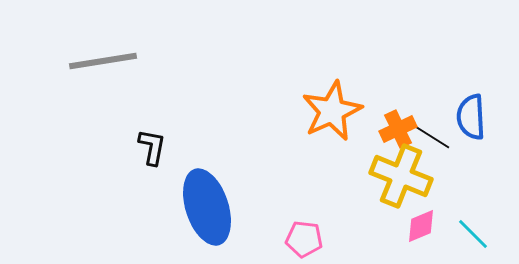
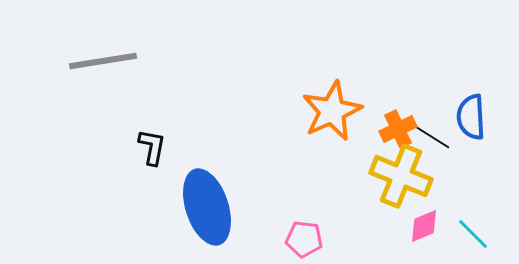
pink diamond: moved 3 px right
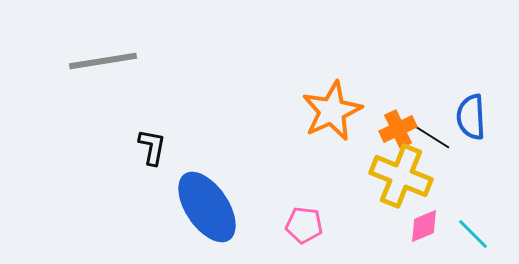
blue ellipse: rotated 16 degrees counterclockwise
pink pentagon: moved 14 px up
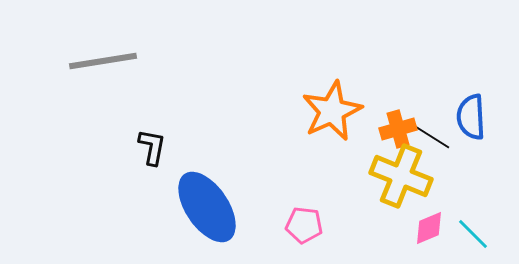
orange cross: rotated 9 degrees clockwise
pink diamond: moved 5 px right, 2 px down
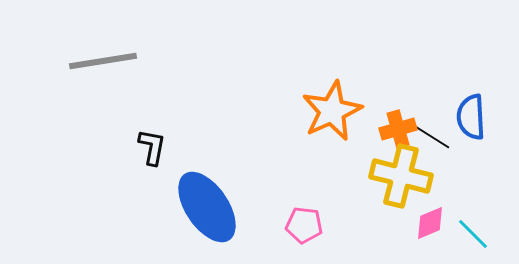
yellow cross: rotated 8 degrees counterclockwise
pink diamond: moved 1 px right, 5 px up
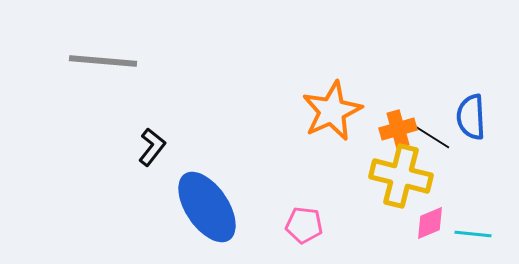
gray line: rotated 14 degrees clockwise
black L-shape: rotated 27 degrees clockwise
cyan line: rotated 39 degrees counterclockwise
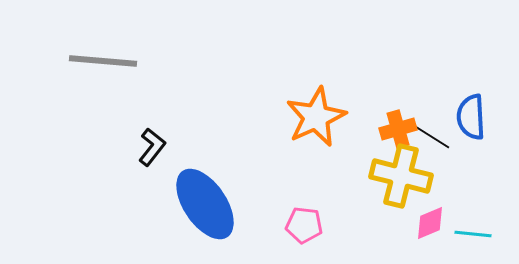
orange star: moved 16 px left, 6 px down
blue ellipse: moved 2 px left, 3 px up
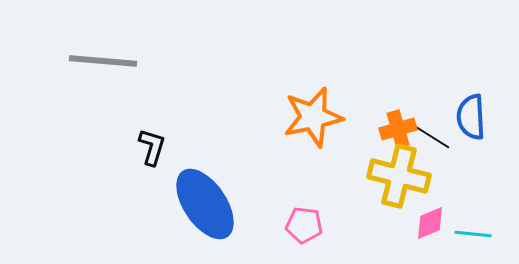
orange star: moved 3 px left; rotated 12 degrees clockwise
black L-shape: rotated 21 degrees counterclockwise
yellow cross: moved 2 px left
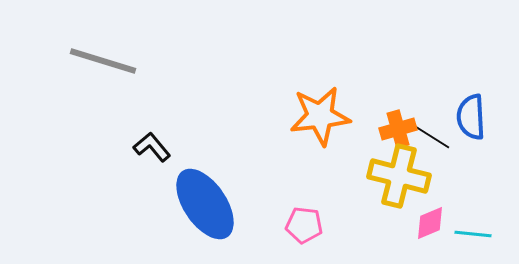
gray line: rotated 12 degrees clockwise
orange star: moved 7 px right, 1 px up; rotated 6 degrees clockwise
black L-shape: rotated 57 degrees counterclockwise
